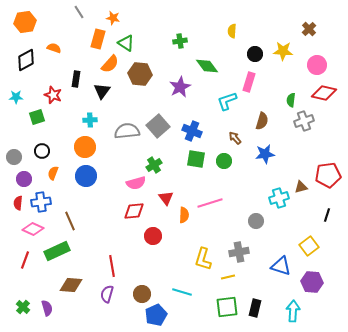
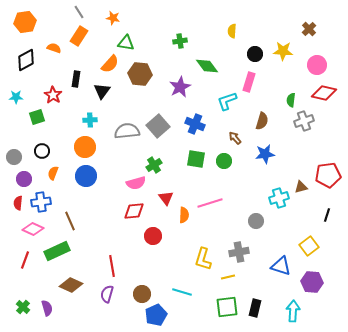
orange rectangle at (98, 39): moved 19 px left, 3 px up; rotated 18 degrees clockwise
green triangle at (126, 43): rotated 24 degrees counterclockwise
red star at (53, 95): rotated 12 degrees clockwise
blue cross at (192, 131): moved 3 px right, 7 px up
brown diamond at (71, 285): rotated 20 degrees clockwise
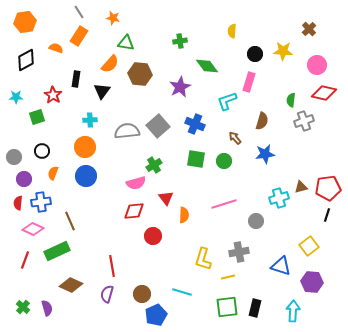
orange semicircle at (54, 48): moved 2 px right
red pentagon at (328, 175): moved 13 px down
pink line at (210, 203): moved 14 px right, 1 px down
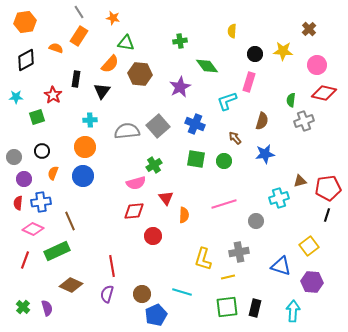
blue circle at (86, 176): moved 3 px left
brown triangle at (301, 187): moved 1 px left, 6 px up
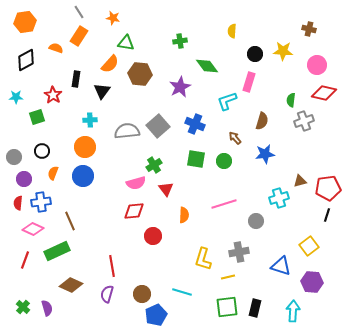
brown cross at (309, 29): rotated 32 degrees counterclockwise
red triangle at (166, 198): moved 9 px up
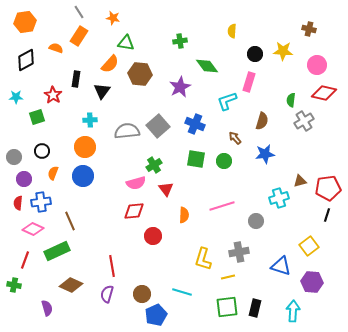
gray cross at (304, 121): rotated 12 degrees counterclockwise
pink line at (224, 204): moved 2 px left, 2 px down
green cross at (23, 307): moved 9 px left, 22 px up; rotated 32 degrees counterclockwise
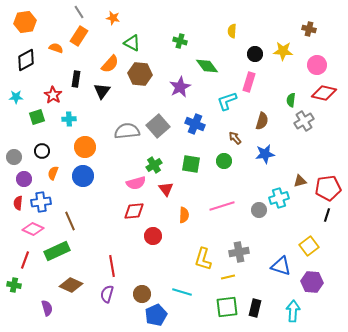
green cross at (180, 41): rotated 24 degrees clockwise
green triangle at (126, 43): moved 6 px right; rotated 18 degrees clockwise
cyan cross at (90, 120): moved 21 px left, 1 px up
green square at (196, 159): moved 5 px left, 5 px down
gray circle at (256, 221): moved 3 px right, 11 px up
